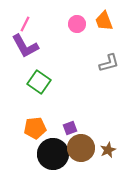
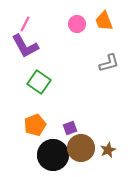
orange pentagon: moved 3 px up; rotated 15 degrees counterclockwise
black circle: moved 1 px down
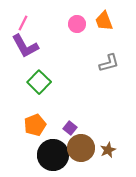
pink line: moved 2 px left, 1 px up
green square: rotated 10 degrees clockwise
purple square: rotated 32 degrees counterclockwise
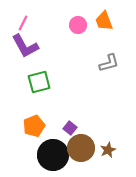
pink circle: moved 1 px right, 1 px down
green square: rotated 30 degrees clockwise
orange pentagon: moved 1 px left, 1 px down
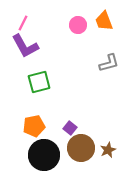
orange pentagon: rotated 10 degrees clockwise
black circle: moved 9 px left
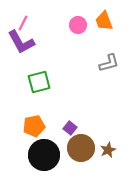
purple L-shape: moved 4 px left, 4 px up
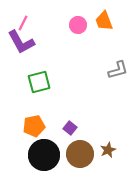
gray L-shape: moved 9 px right, 7 px down
brown circle: moved 1 px left, 6 px down
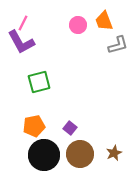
gray L-shape: moved 25 px up
brown star: moved 6 px right, 3 px down
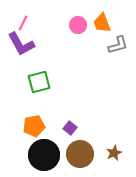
orange trapezoid: moved 2 px left, 2 px down
purple L-shape: moved 2 px down
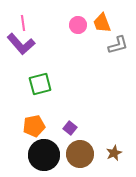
pink line: rotated 35 degrees counterclockwise
purple L-shape: rotated 12 degrees counterclockwise
green square: moved 1 px right, 2 px down
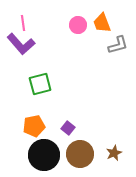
purple square: moved 2 px left
